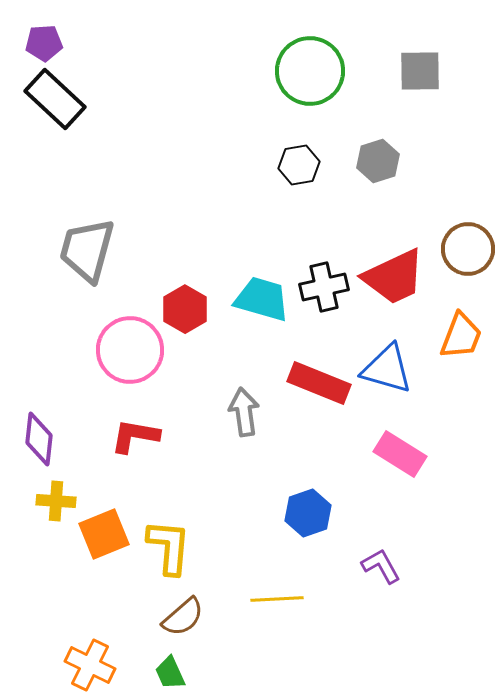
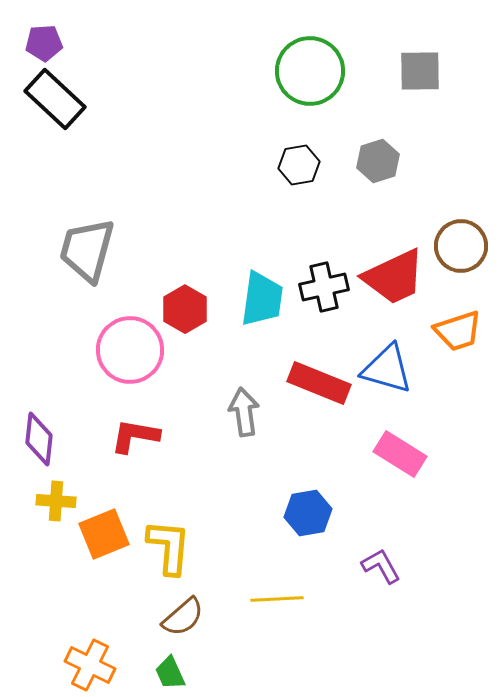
brown circle: moved 7 px left, 3 px up
cyan trapezoid: rotated 82 degrees clockwise
orange trapezoid: moved 3 px left, 5 px up; rotated 51 degrees clockwise
blue hexagon: rotated 9 degrees clockwise
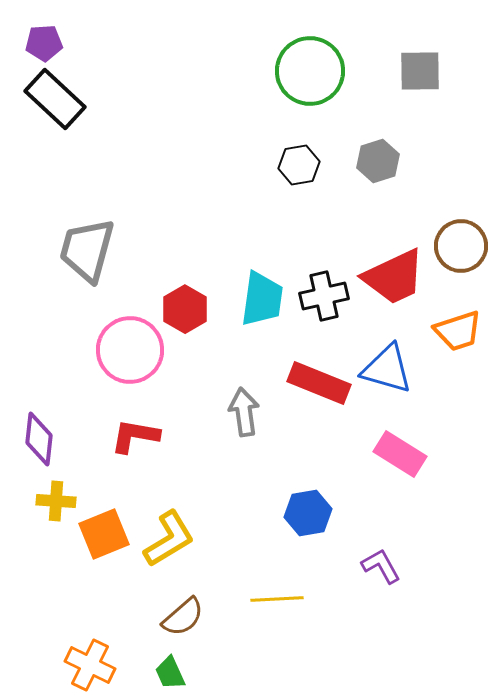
black cross: moved 9 px down
yellow L-shape: moved 8 px up; rotated 54 degrees clockwise
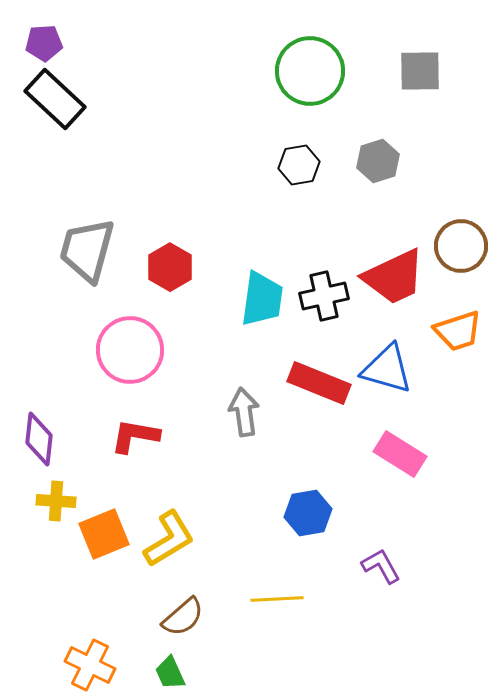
red hexagon: moved 15 px left, 42 px up
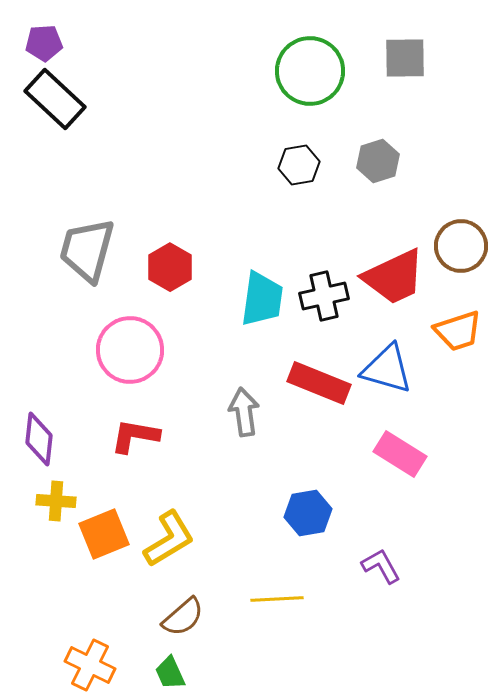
gray square: moved 15 px left, 13 px up
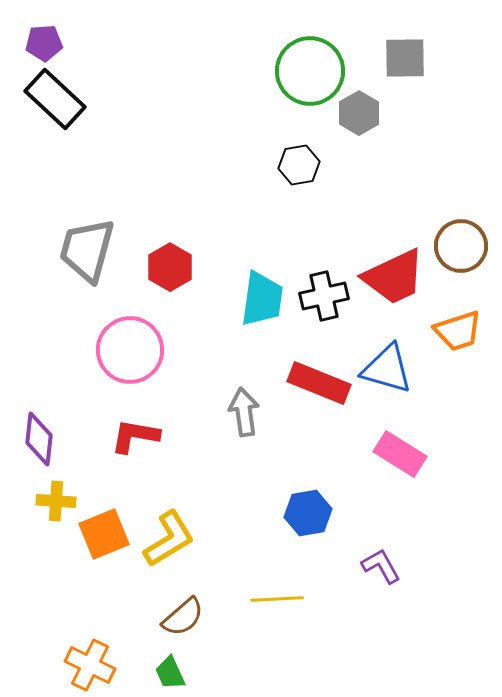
gray hexagon: moved 19 px left, 48 px up; rotated 12 degrees counterclockwise
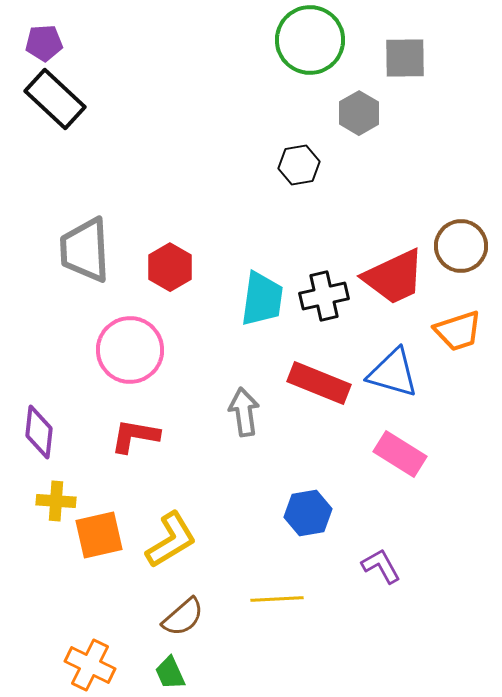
green circle: moved 31 px up
gray trapezoid: moved 2 px left; rotated 18 degrees counterclockwise
blue triangle: moved 6 px right, 4 px down
purple diamond: moved 7 px up
orange square: moved 5 px left, 1 px down; rotated 9 degrees clockwise
yellow L-shape: moved 2 px right, 1 px down
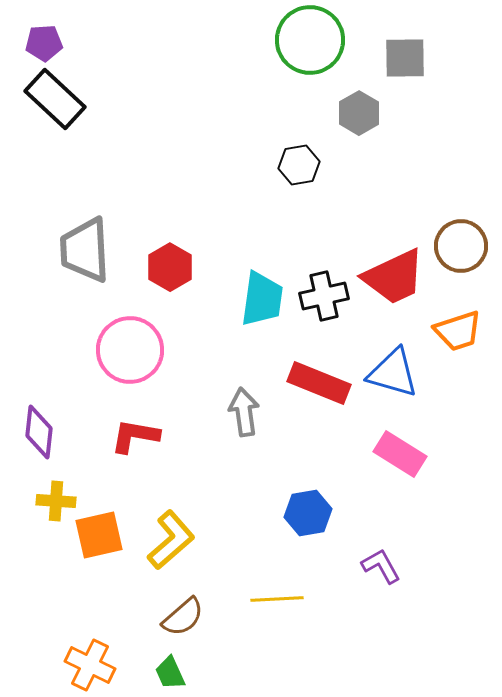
yellow L-shape: rotated 10 degrees counterclockwise
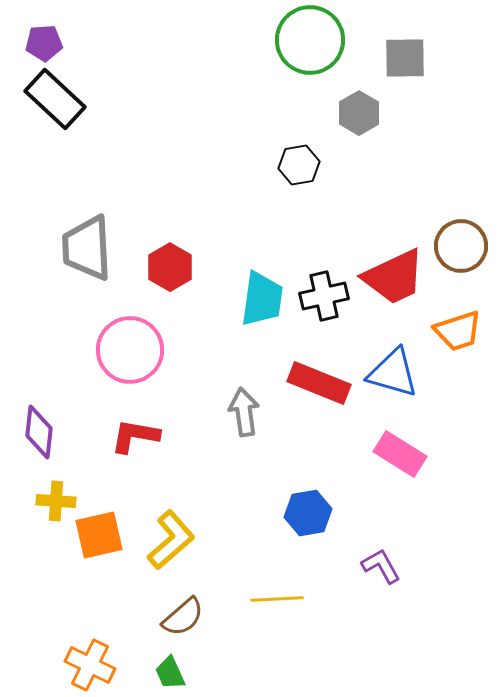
gray trapezoid: moved 2 px right, 2 px up
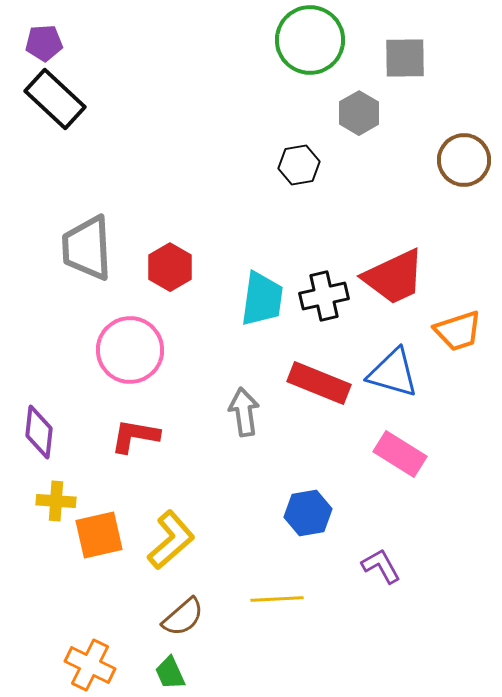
brown circle: moved 3 px right, 86 px up
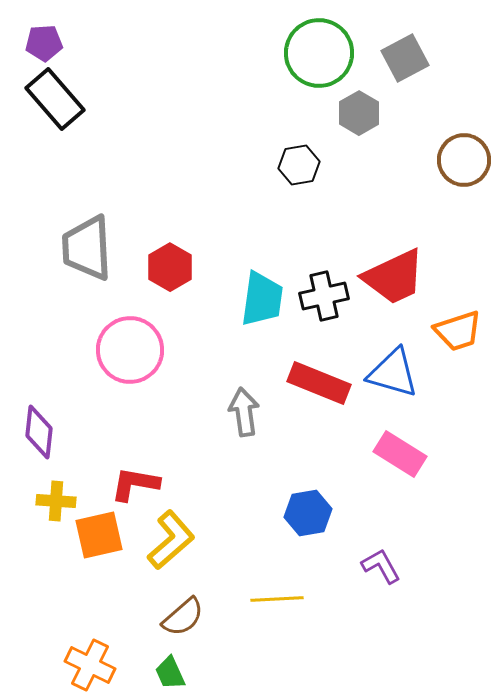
green circle: moved 9 px right, 13 px down
gray square: rotated 27 degrees counterclockwise
black rectangle: rotated 6 degrees clockwise
red L-shape: moved 48 px down
